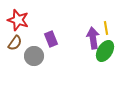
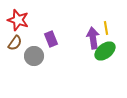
green ellipse: rotated 20 degrees clockwise
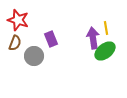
brown semicircle: rotated 14 degrees counterclockwise
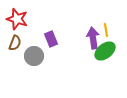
red star: moved 1 px left, 1 px up
yellow line: moved 2 px down
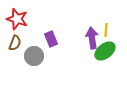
yellow line: rotated 16 degrees clockwise
purple arrow: moved 1 px left
